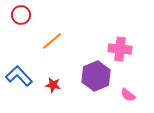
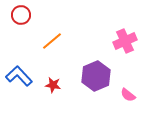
pink cross: moved 5 px right, 8 px up; rotated 30 degrees counterclockwise
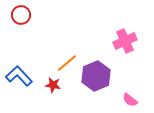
orange line: moved 15 px right, 22 px down
pink semicircle: moved 2 px right, 5 px down
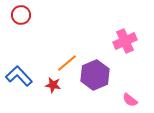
purple hexagon: moved 1 px left, 1 px up
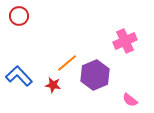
red circle: moved 2 px left, 1 px down
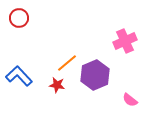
red circle: moved 2 px down
red star: moved 4 px right
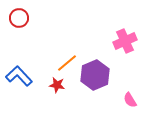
pink semicircle: rotated 21 degrees clockwise
